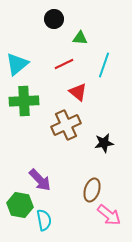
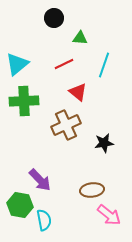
black circle: moved 1 px up
brown ellipse: rotated 65 degrees clockwise
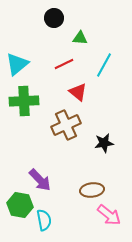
cyan line: rotated 10 degrees clockwise
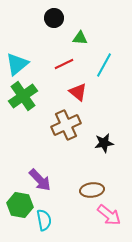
green cross: moved 1 px left, 5 px up; rotated 32 degrees counterclockwise
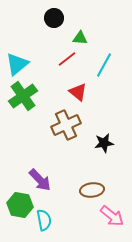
red line: moved 3 px right, 5 px up; rotated 12 degrees counterclockwise
pink arrow: moved 3 px right, 1 px down
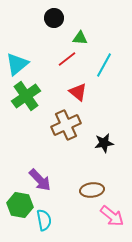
green cross: moved 3 px right
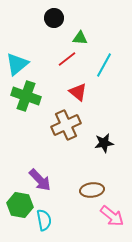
green cross: rotated 36 degrees counterclockwise
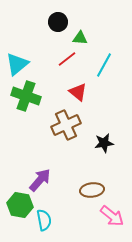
black circle: moved 4 px right, 4 px down
purple arrow: rotated 95 degrees counterclockwise
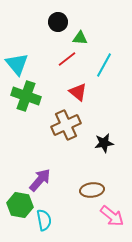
cyan triangle: rotated 30 degrees counterclockwise
